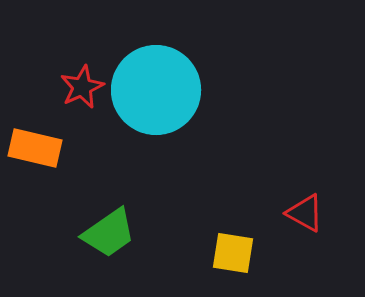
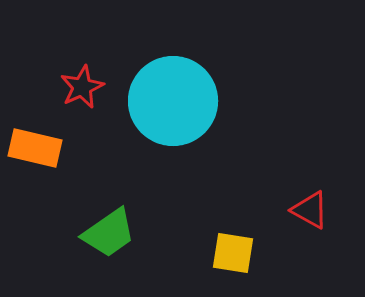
cyan circle: moved 17 px right, 11 px down
red triangle: moved 5 px right, 3 px up
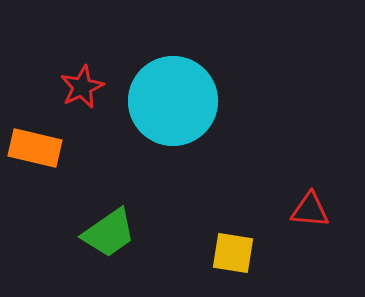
red triangle: rotated 24 degrees counterclockwise
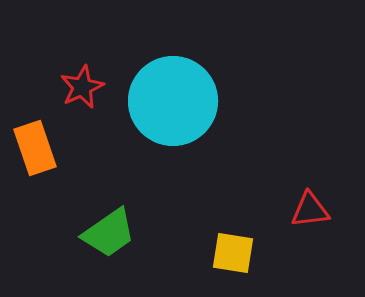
orange rectangle: rotated 58 degrees clockwise
red triangle: rotated 12 degrees counterclockwise
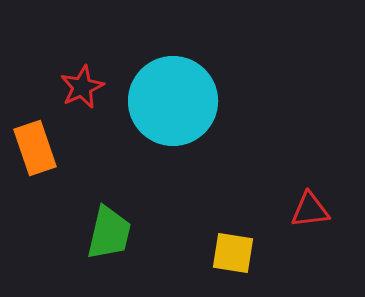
green trapezoid: rotated 42 degrees counterclockwise
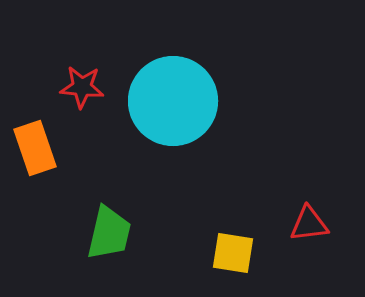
red star: rotated 30 degrees clockwise
red triangle: moved 1 px left, 14 px down
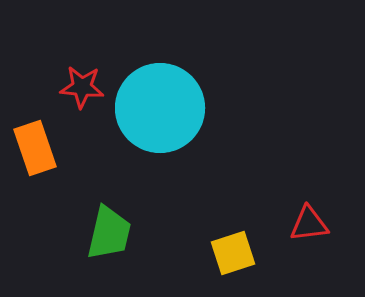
cyan circle: moved 13 px left, 7 px down
yellow square: rotated 27 degrees counterclockwise
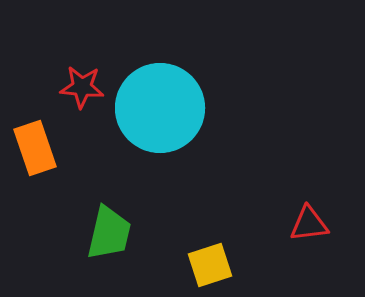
yellow square: moved 23 px left, 12 px down
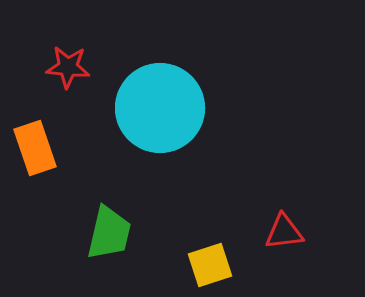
red star: moved 14 px left, 20 px up
red triangle: moved 25 px left, 8 px down
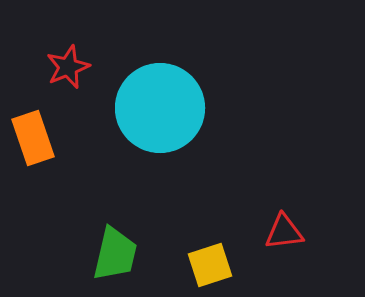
red star: rotated 27 degrees counterclockwise
orange rectangle: moved 2 px left, 10 px up
green trapezoid: moved 6 px right, 21 px down
